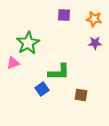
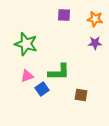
orange star: moved 1 px right
green star: moved 2 px left, 1 px down; rotated 25 degrees counterclockwise
pink triangle: moved 14 px right, 13 px down
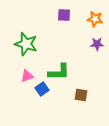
purple star: moved 2 px right, 1 px down
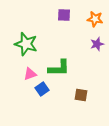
purple star: rotated 16 degrees counterclockwise
green L-shape: moved 4 px up
pink triangle: moved 3 px right, 2 px up
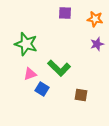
purple square: moved 1 px right, 2 px up
green L-shape: rotated 45 degrees clockwise
blue square: rotated 24 degrees counterclockwise
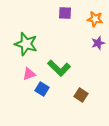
purple star: moved 1 px right, 1 px up
pink triangle: moved 1 px left
brown square: rotated 24 degrees clockwise
